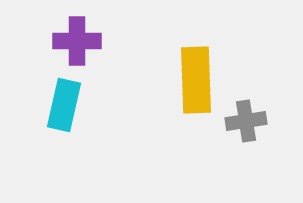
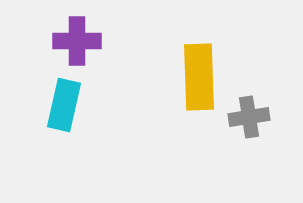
yellow rectangle: moved 3 px right, 3 px up
gray cross: moved 3 px right, 4 px up
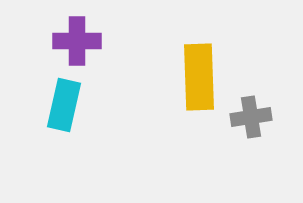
gray cross: moved 2 px right
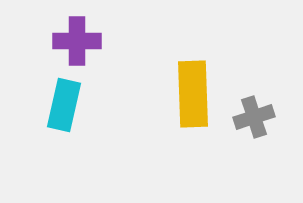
yellow rectangle: moved 6 px left, 17 px down
gray cross: moved 3 px right; rotated 9 degrees counterclockwise
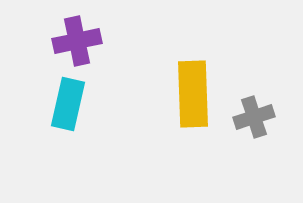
purple cross: rotated 12 degrees counterclockwise
cyan rectangle: moved 4 px right, 1 px up
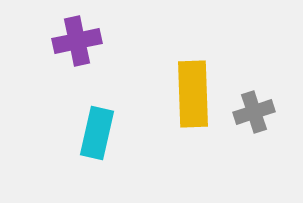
cyan rectangle: moved 29 px right, 29 px down
gray cross: moved 5 px up
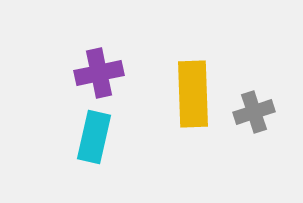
purple cross: moved 22 px right, 32 px down
cyan rectangle: moved 3 px left, 4 px down
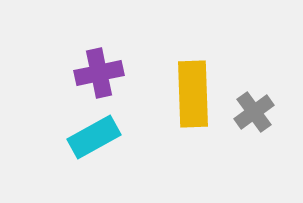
gray cross: rotated 18 degrees counterclockwise
cyan rectangle: rotated 48 degrees clockwise
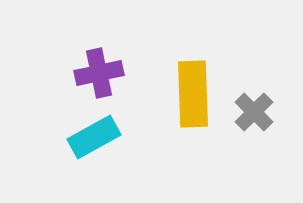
gray cross: rotated 9 degrees counterclockwise
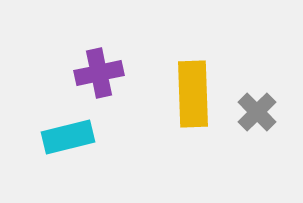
gray cross: moved 3 px right
cyan rectangle: moved 26 px left; rotated 15 degrees clockwise
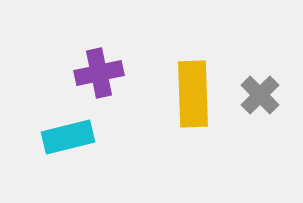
gray cross: moved 3 px right, 17 px up
